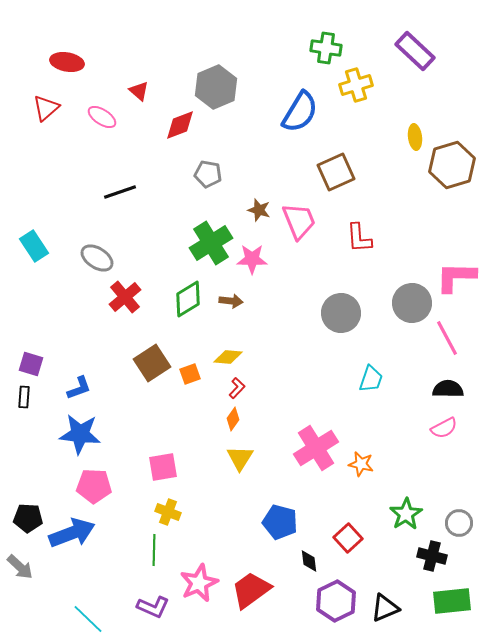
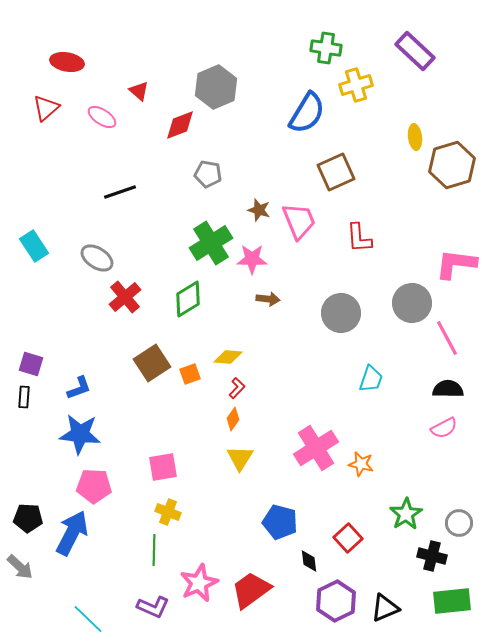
blue semicircle at (300, 112): moved 7 px right, 1 px down
pink L-shape at (456, 277): moved 13 px up; rotated 6 degrees clockwise
brown arrow at (231, 301): moved 37 px right, 2 px up
blue arrow at (72, 533): rotated 42 degrees counterclockwise
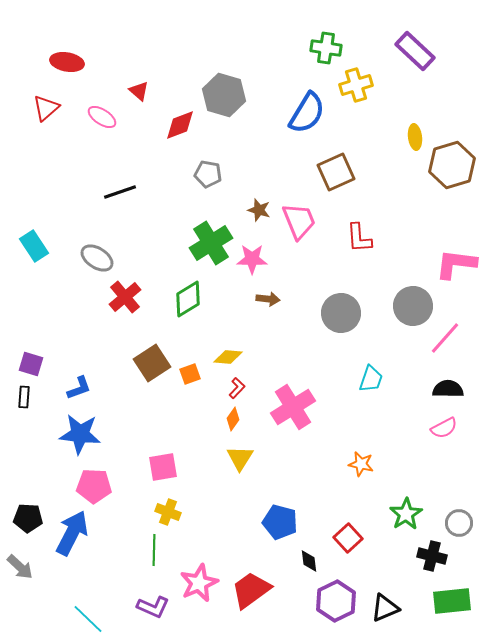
gray hexagon at (216, 87): moved 8 px right, 8 px down; rotated 21 degrees counterclockwise
gray circle at (412, 303): moved 1 px right, 3 px down
pink line at (447, 338): moved 2 px left; rotated 69 degrees clockwise
pink cross at (316, 448): moved 23 px left, 41 px up
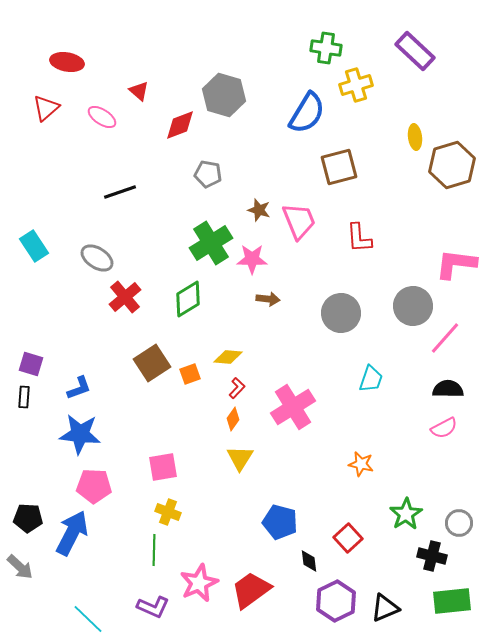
brown square at (336, 172): moved 3 px right, 5 px up; rotated 9 degrees clockwise
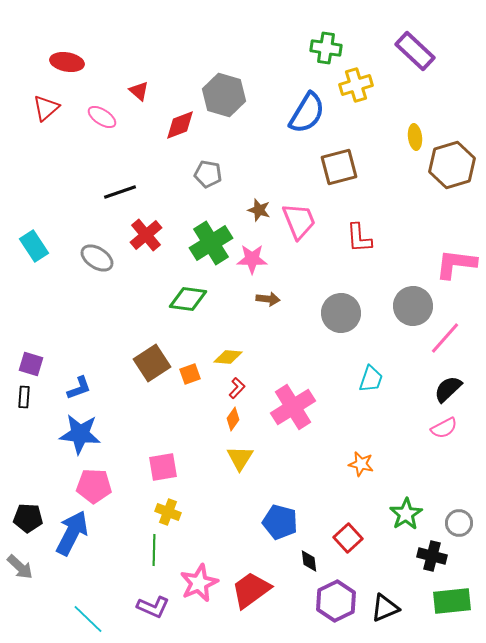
red cross at (125, 297): moved 21 px right, 62 px up
green diamond at (188, 299): rotated 39 degrees clockwise
black semicircle at (448, 389): rotated 44 degrees counterclockwise
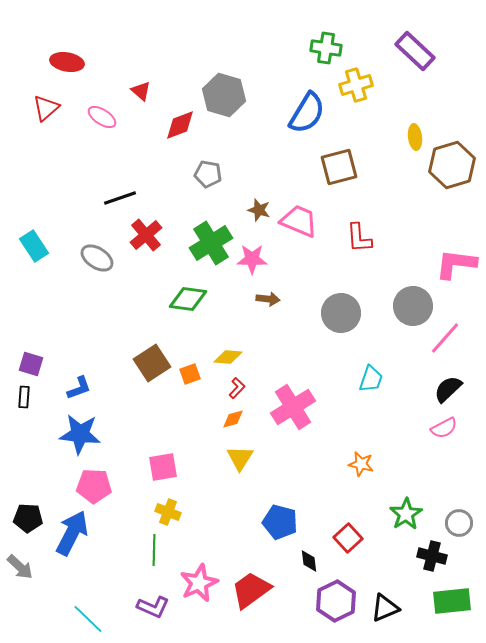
red triangle at (139, 91): moved 2 px right
black line at (120, 192): moved 6 px down
pink trapezoid at (299, 221): rotated 45 degrees counterclockwise
orange diamond at (233, 419): rotated 40 degrees clockwise
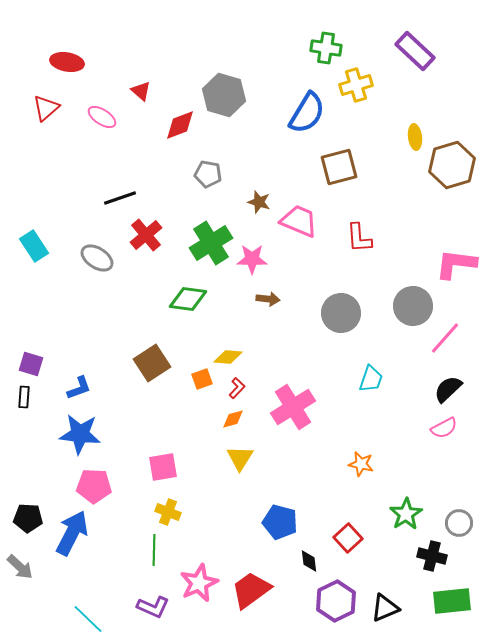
brown star at (259, 210): moved 8 px up
orange square at (190, 374): moved 12 px right, 5 px down
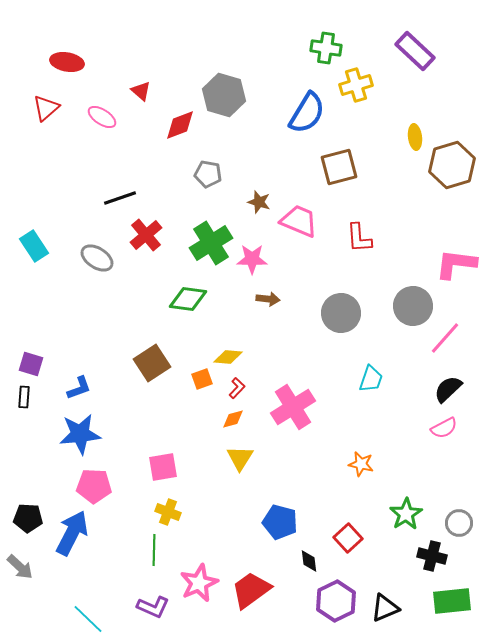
blue star at (80, 434): rotated 12 degrees counterclockwise
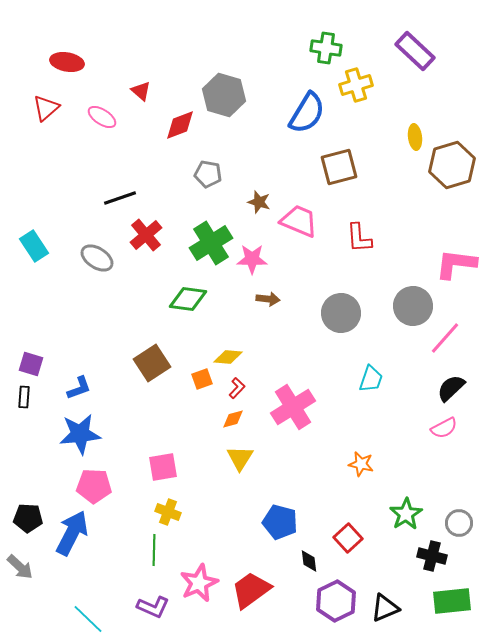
black semicircle at (448, 389): moved 3 px right, 1 px up
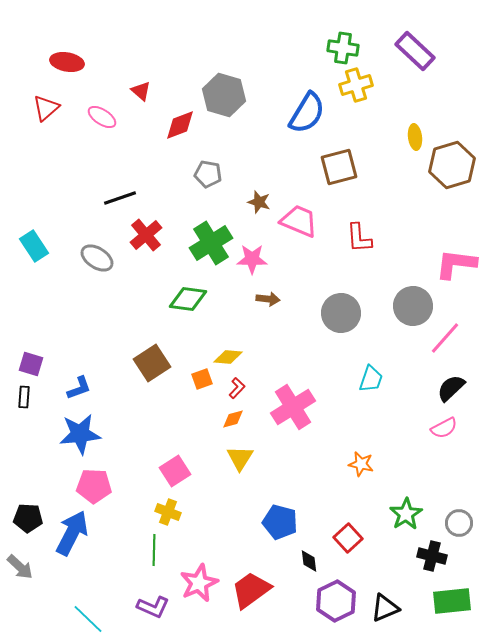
green cross at (326, 48): moved 17 px right
pink square at (163, 467): moved 12 px right, 4 px down; rotated 24 degrees counterclockwise
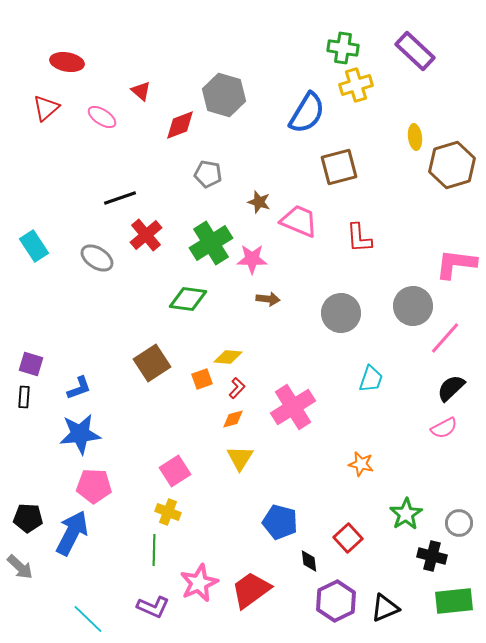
green rectangle at (452, 601): moved 2 px right
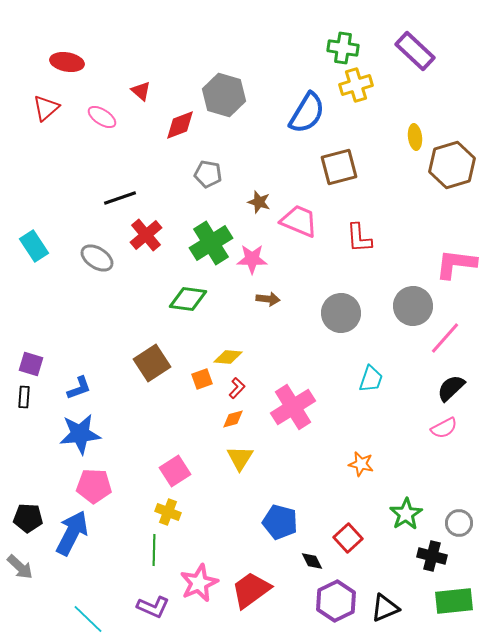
black diamond at (309, 561): moved 3 px right; rotated 20 degrees counterclockwise
